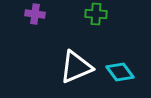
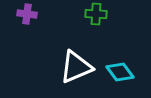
purple cross: moved 8 px left
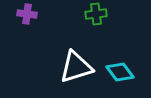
green cross: rotated 10 degrees counterclockwise
white triangle: rotated 6 degrees clockwise
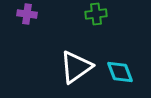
white triangle: rotated 18 degrees counterclockwise
cyan diamond: rotated 16 degrees clockwise
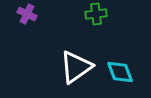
purple cross: rotated 18 degrees clockwise
